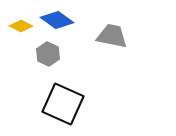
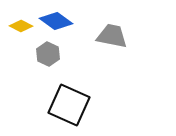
blue diamond: moved 1 px left, 1 px down
black square: moved 6 px right, 1 px down
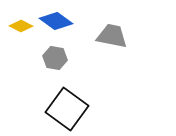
gray hexagon: moved 7 px right, 4 px down; rotated 15 degrees counterclockwise
black square: moved 2 px left, 4 px down; rotated 12 degrees clockwise
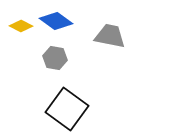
gray trapezoid: moved 2 px left
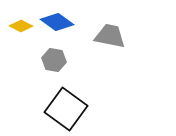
blue diamond: moved 1 px right, 1 px down
gray hexagon: moved 1 px left, 2 px down
black square: moved 1 px left
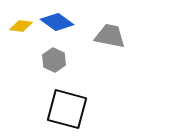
yellow diamond: rotated 20 degrees counterclockwise
gray hexagon: rotated 15 degrees clockwise
black square: moved 1 px right; rotated 21 degrees counterclockwise
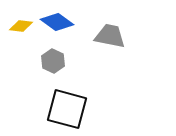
gray hexagon: moved 1 px left, 1 px down
